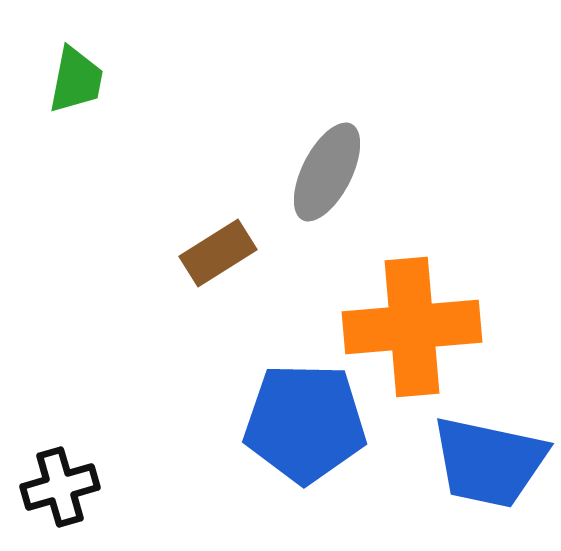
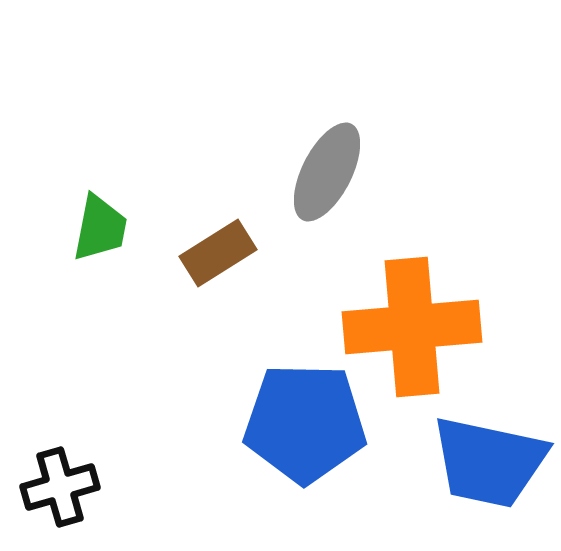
green trapezoid: moved 24 px right, 148 px down
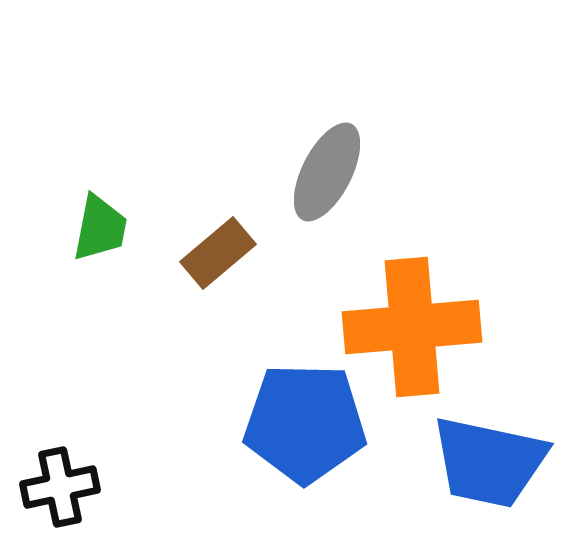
brown rectangle: rotated 8 degrees counterclockwise
black cross: rotated 4 degrees clockwise
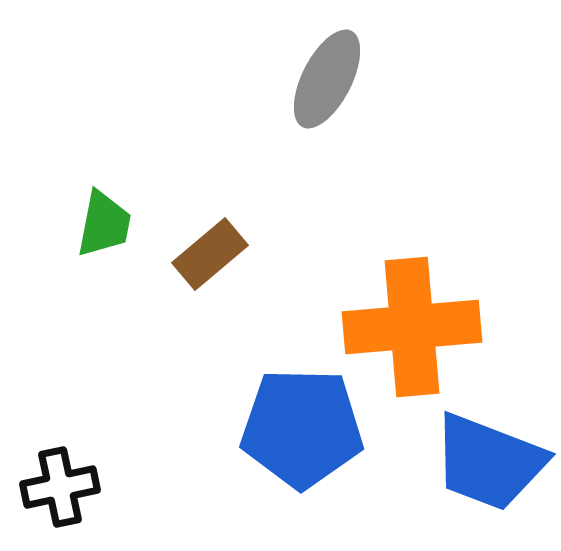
gray ellipse: moved 93 px up
green trapezoid: moved 4 px right, 4 px up
brown rectangle: moved 8 px left, 1 px down
blue pentagon: moved 3 px left, 5 px down
blue trapezoid: rotated 9 degrees clockwise
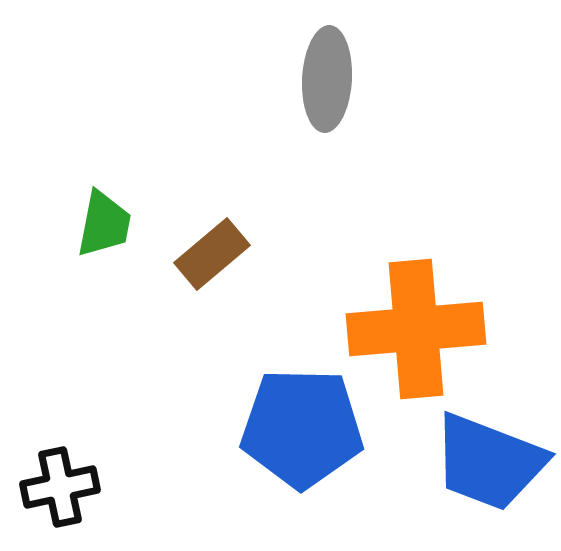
gray ellipse: rotated 24 degrees counterclockwise
brown rectangle: moved 2 px right
orange cross: moved 4 px right, 2 px down
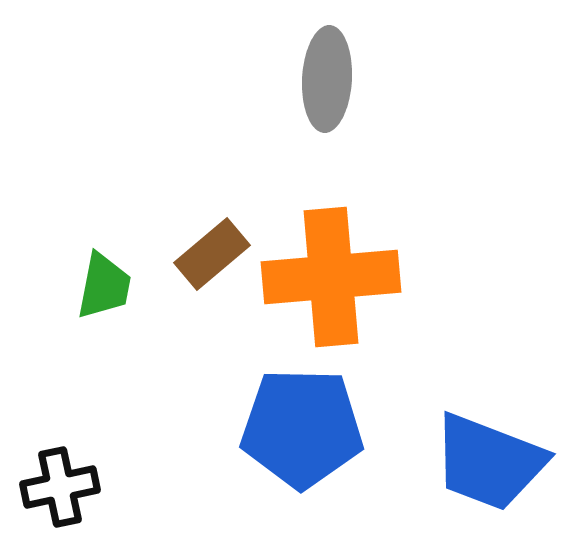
green trapezoid: moved 62 px down
orange cross: moved 85 px left, 52 px up
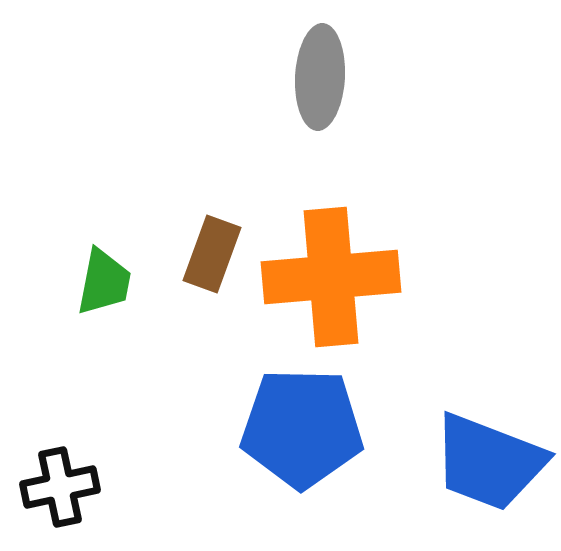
gray ellipse: moved 7 px left, 2 px up
brown rectangle: rotated 30 degrees counterclockwise
green trapezoid: moved 4 px up
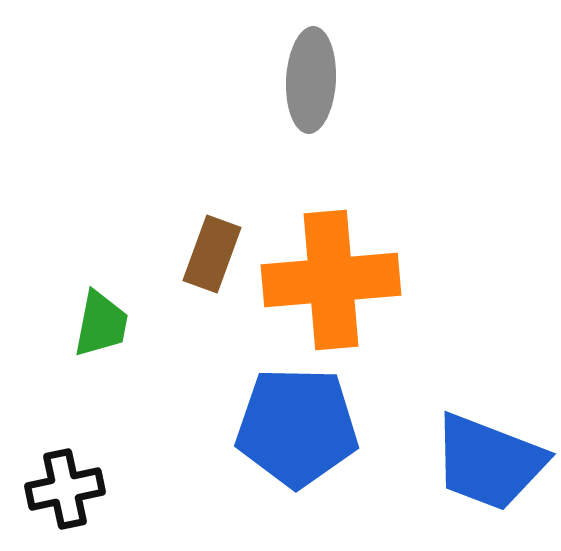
gray ellipse: moved 9 px left, 3 px down
orange cross: moved 3 px down
green trapezoid: moved 3 px left, 42 px down
blue pentagon: moved 5 px left, 1 px up
black cross: moved 5 px right, 2 px down
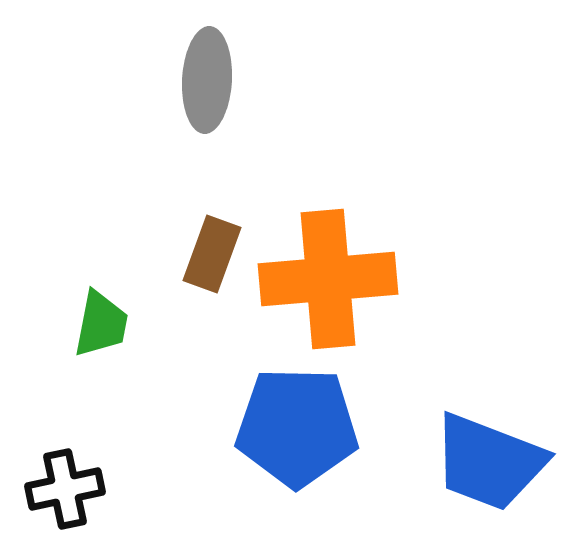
gray ellipse: moved 104 px left
orange cross: moved 3 px left, 1 px up
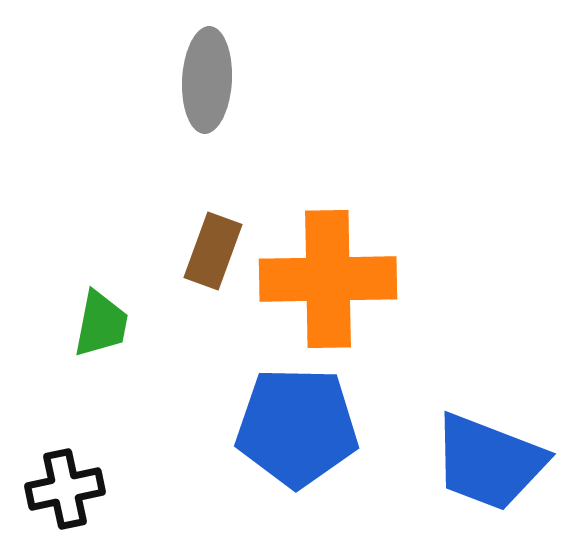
brown rectangle: moved 1 px right, 3 px up
orange cross: rotated 4 degrees clockwise
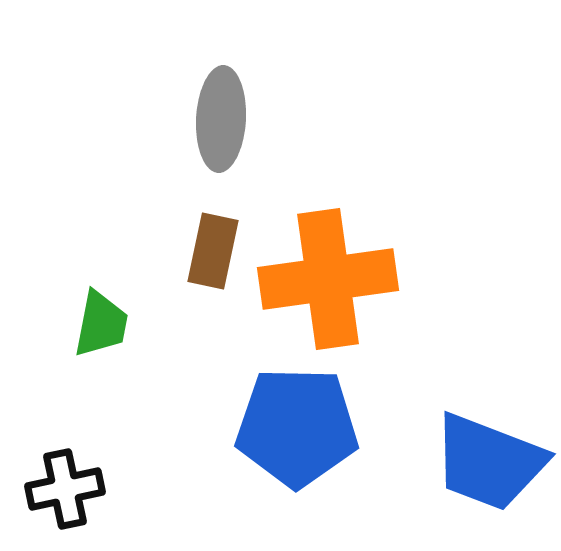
gray ellipse: moved 14 px right, 39 px down
brown rectangle: rotated 8 degrees counterclockwise
orange cross: rotated 7 degrees counterclockwise
